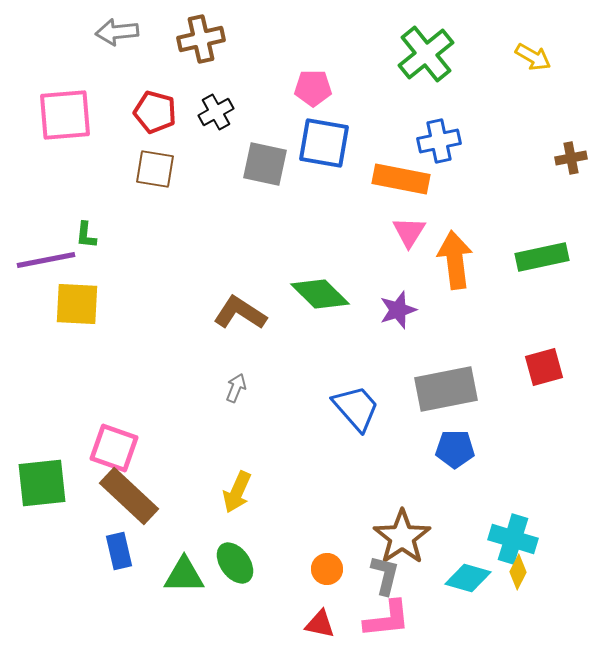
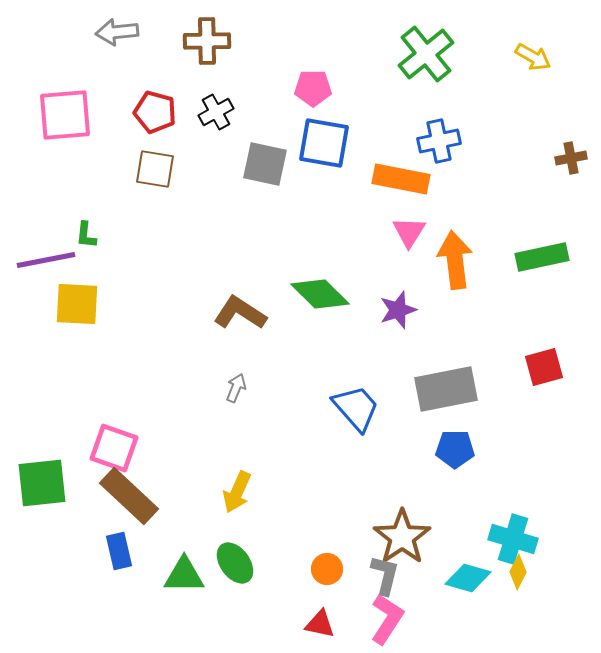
brown cross at (201, 39): moved 6 px right, 2 px down; rotated 12 degrees clockwise
pink L-shape at (387, 619): rotated 51 degrees counterclockwise
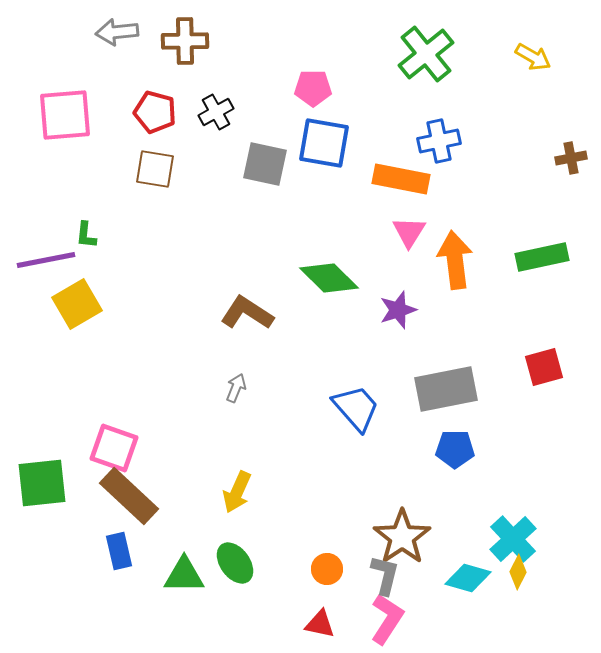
brown cross at (207, 41): moved 22 px left
green diamond at (320, 294): moved 9 px right, 16 px up
yellow square at (77, 304): rotated 33 degrees counterclockwise
brown L-shape at (240, 313): moved 7 px right
cyan cross at (513, 539): rotated 30 degrees clockwise
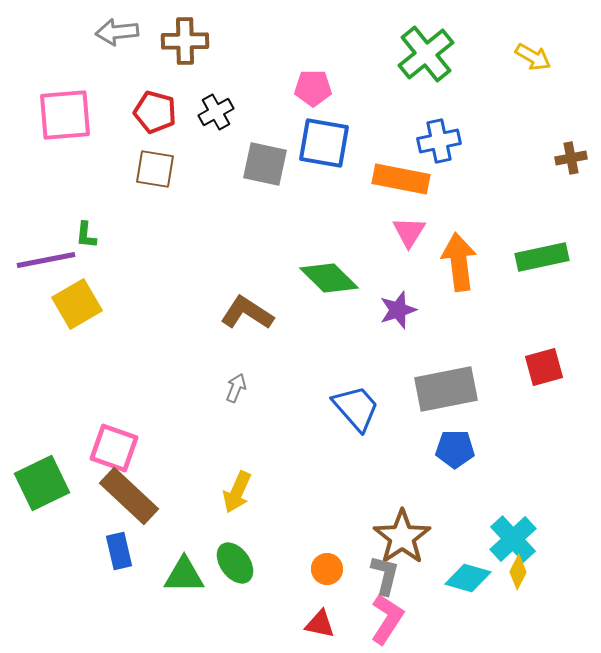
orange arrow at (455, 260): moved 4 px right, 2 px down
green square at (42, 483): rotated 20 degrees counterclockwise
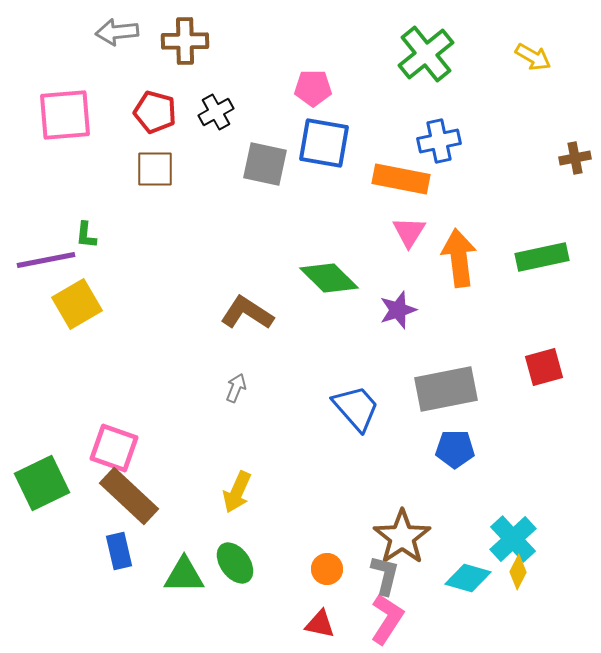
brown cross at (571, 158): moved 4 px right
brown square at (155, 169): rotated 9 degrees counterclockwise
orange arrow at (459, 262): moved 4 px up
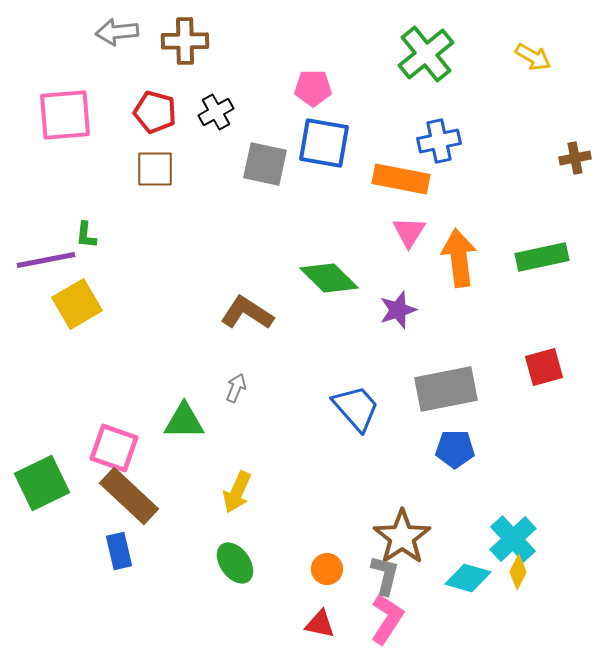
green triangle at (184, 575): moved 154 px up
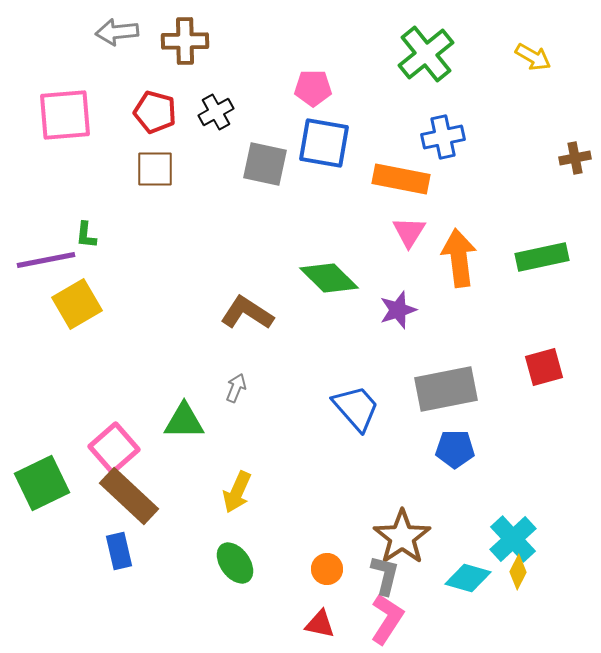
blue cross at (439, 141): moved 4 px right, 4 px up
pink square at (114, 448): rotated 30 degrees clockwise
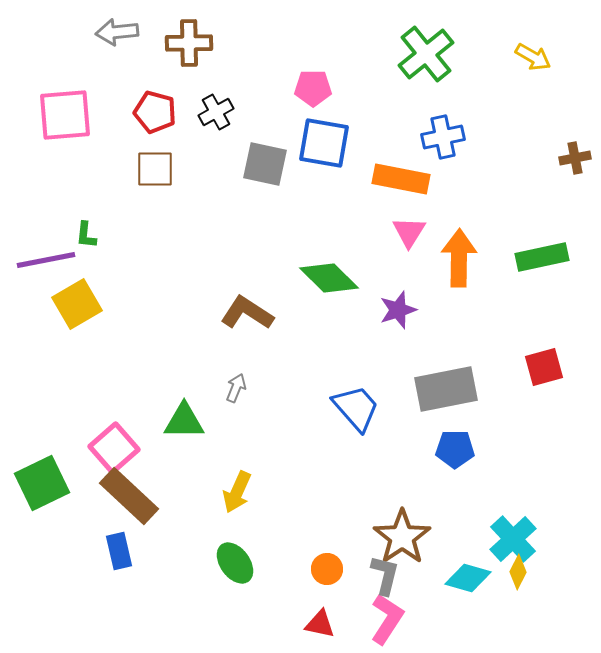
brown cross at (185, 41): moved 4 px right, 2 px down
orange arrow at (459, 258): rotated 8 degrees clockwise
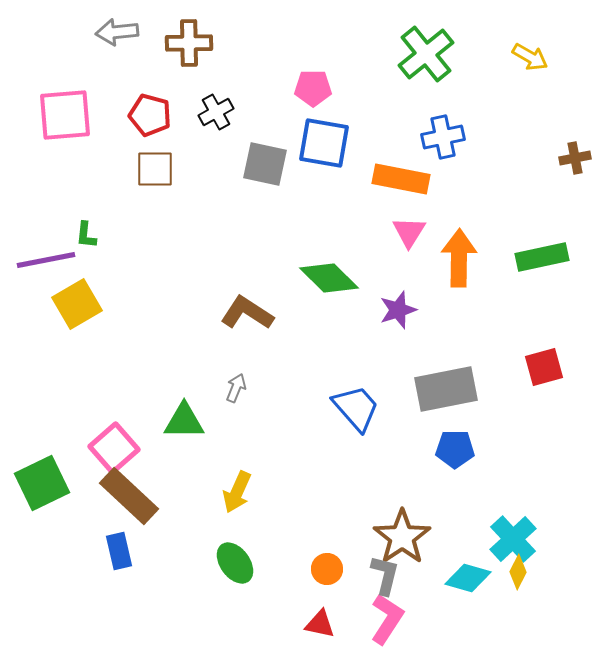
yellow arrow at (533, 57): moved 3 px left
red pentagon at (155, 112): moved 5 px left, 3 px down
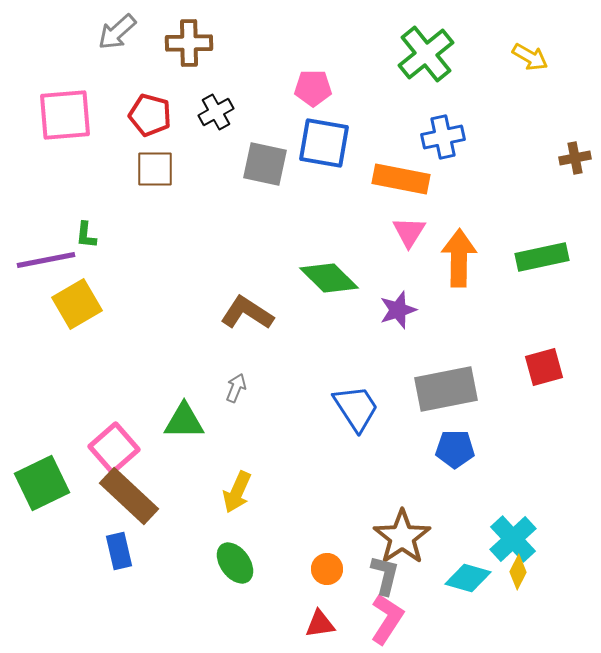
gray arrow at (117, 32): rotated 36 degrees counterclockwise
blue trapezoid at (356, 408): rotated 8 degrees clockwise
red triangle at (320, 624): rotated 20 degrees counterclockwise
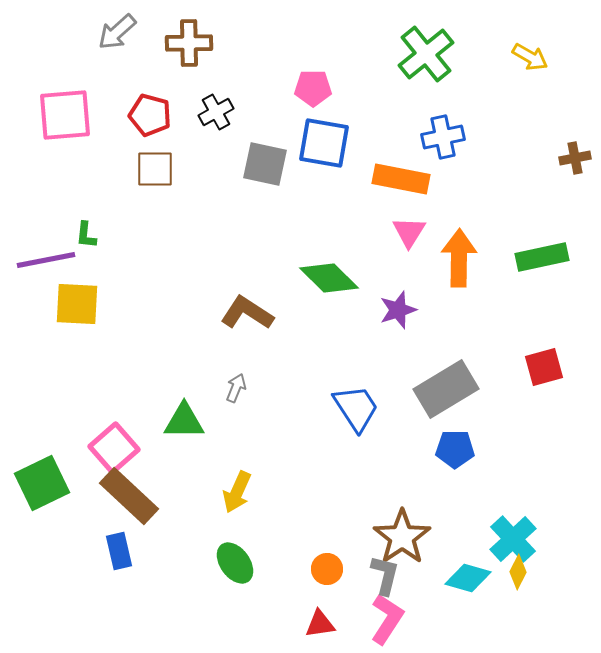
yellow square at (77, 304): rotated 33 degrees clockwise
gray rectangle at (446, 389): rotated 20 degrees counterclockwise
